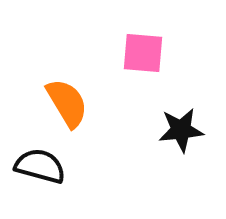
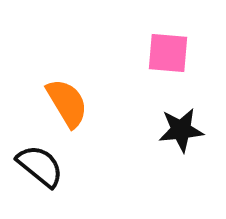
pink square: moved 25 px right
black semicircle: rotated 24 degrees clockwise
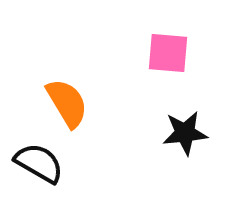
black star: moved 4 px right, 3 px down
black semicircle: moved 1 px left, 3 px up; rotated 9 degrees counterclockwise
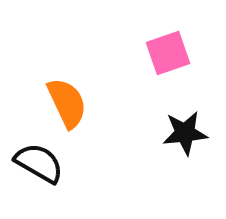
pink square: rotated 24 degrees counterclockwise
orange semicircle: rotated 6 degrees clockwise
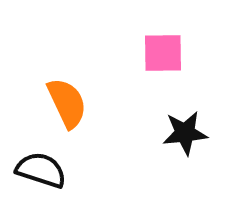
pink square: moved 5 px left; rotated 18 degrees clockwise
black semicircle: moved 2 px right, 7 px down; rotated 12 degrees counterclockwise
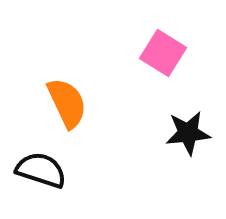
pink square: rotated 33 degrees clockwise
black star: moved 3 px right
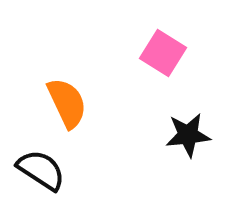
black star: moved 2 px down
black semicircle: rotated 15 degrees clockwise
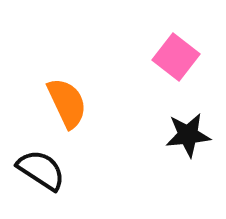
pink square: moved 13 px right, 4 px down; rotated 6 degrees clockwise
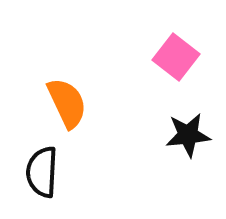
black semicircle: moved 1 px right, 2 px down; rotated 120 degrees counterclockwise
